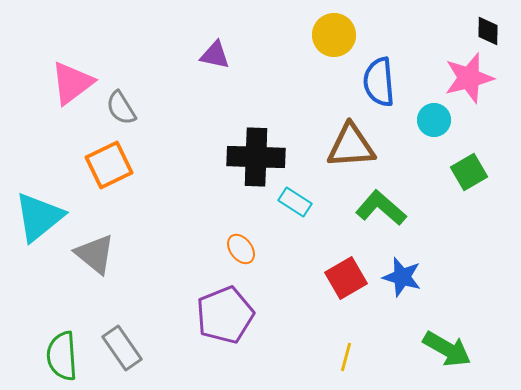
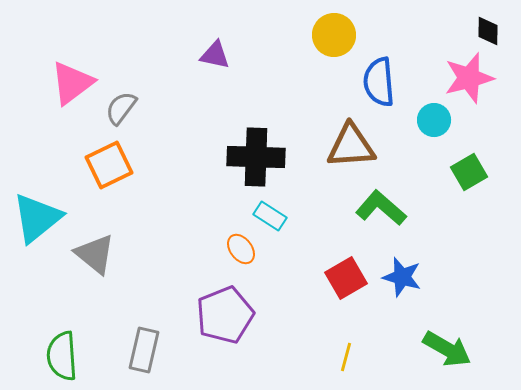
gray semicircle: rotated 69 degrees clockwise
cyan rectangle: moved 25 px left, 14 px down
cyan triangle: moved 2 px left, 1 px down
gray rectangle: moved 22 px right, 2 px down; rotated 48 degrees clockwise
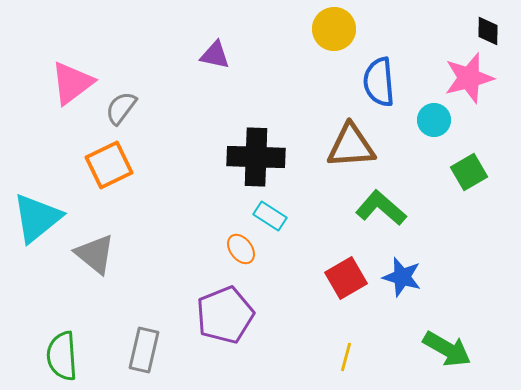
yellow circle: moved 6 px up
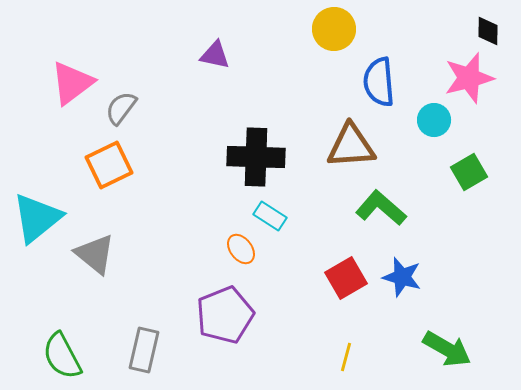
green semicircle: rotated 24 degrees counterclockwise
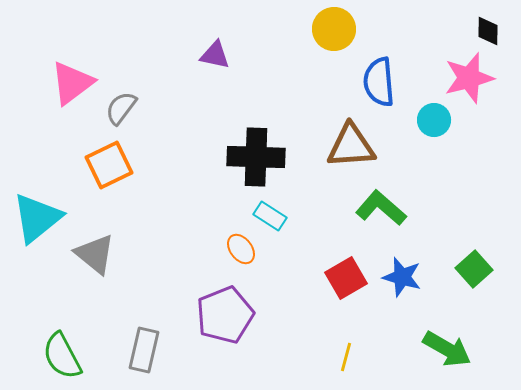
green square: moved 5 px right, 97 px down; rotated 12 degrees counterclockwise
